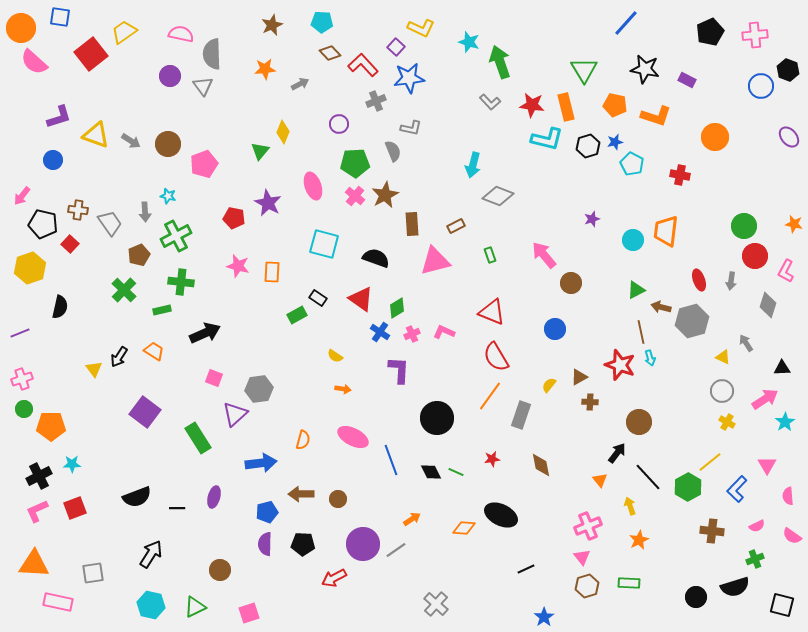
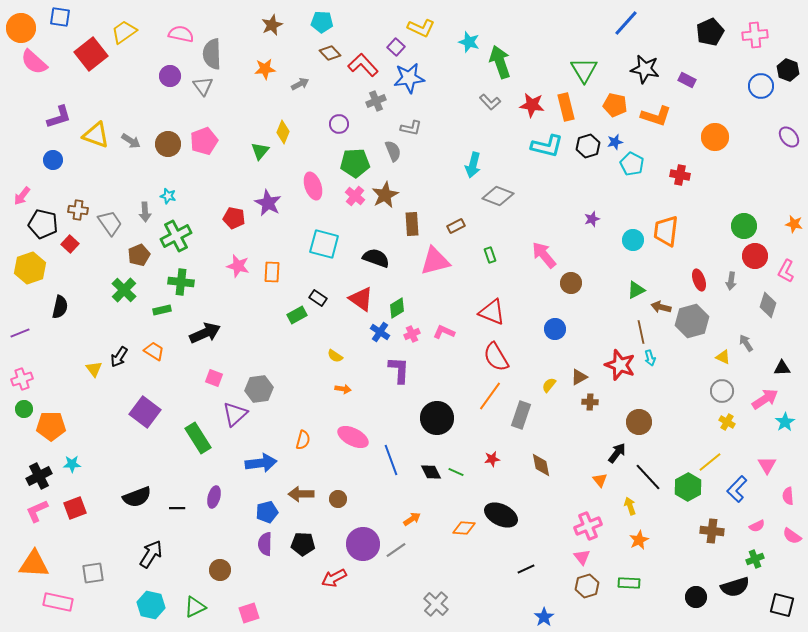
cyan L-shape at (547, 139): moved 7 px down
pink pentagon at (204, 164): moved 23 px up
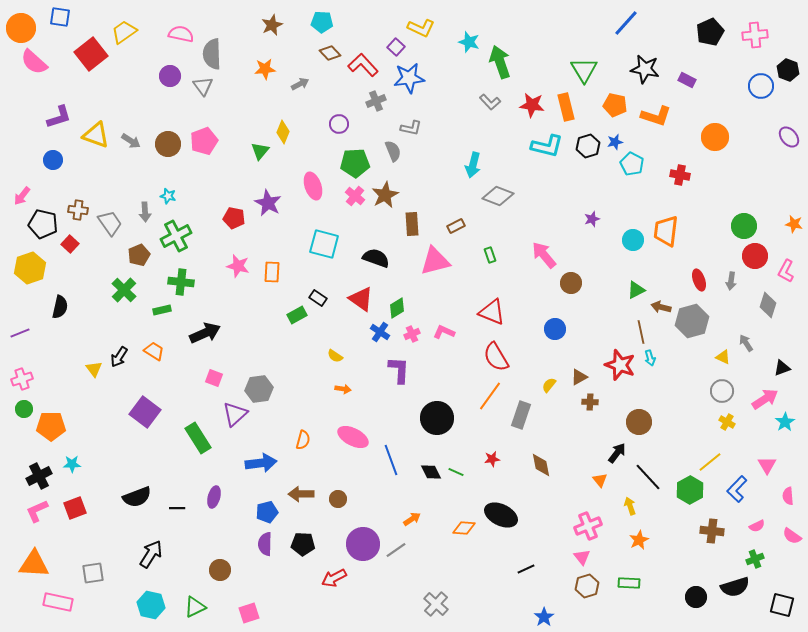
black triangle at (782, 368): rotated 18 degrees counterclockwise
green hexagon at (688, 487): moved 2 px right, 3 px down
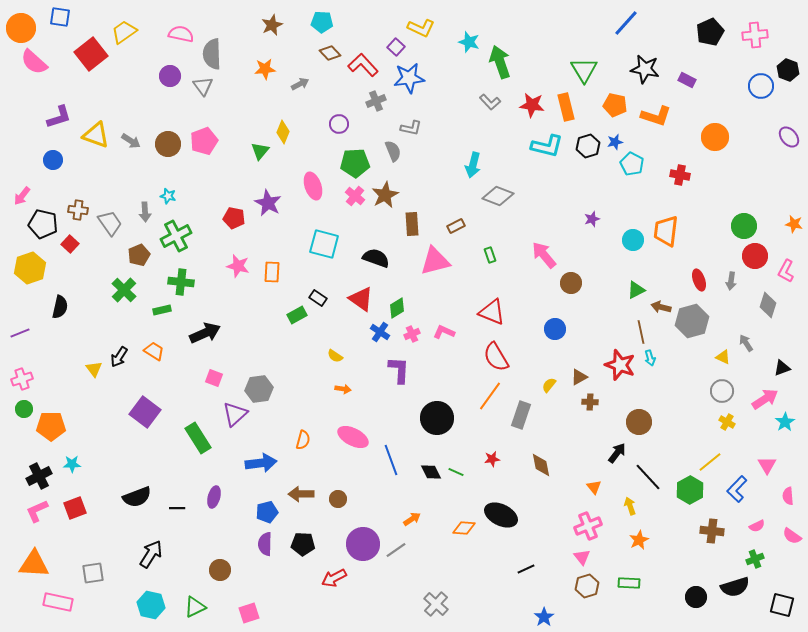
orange triangle at (600, 480): moved 6 px left, 7 px down
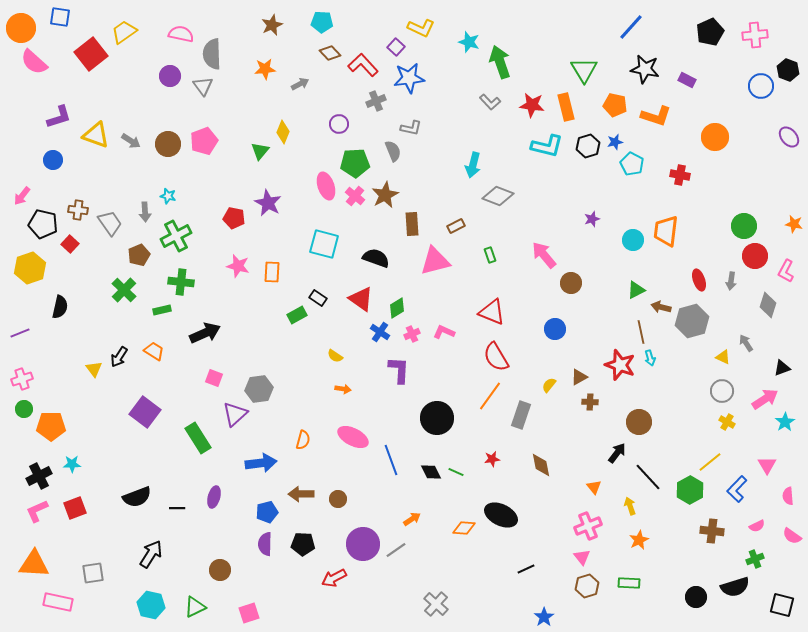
blue line at (626, 23): moved 5 px right, 4 px down
pink ellipse at (313, 186): moved 13 px right
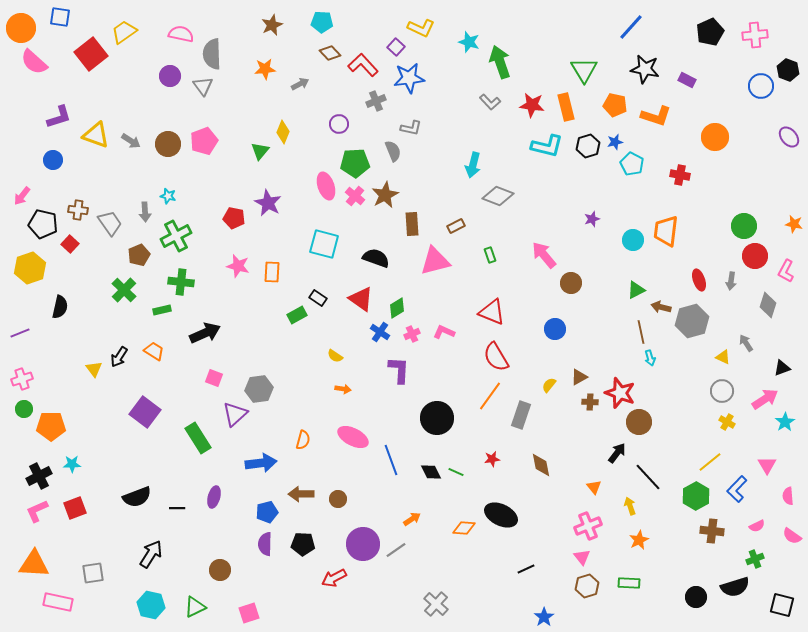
red star at (620, 365): moved 28 px down
green hexagon at (690, 490): moved 6 px right, 6 px down
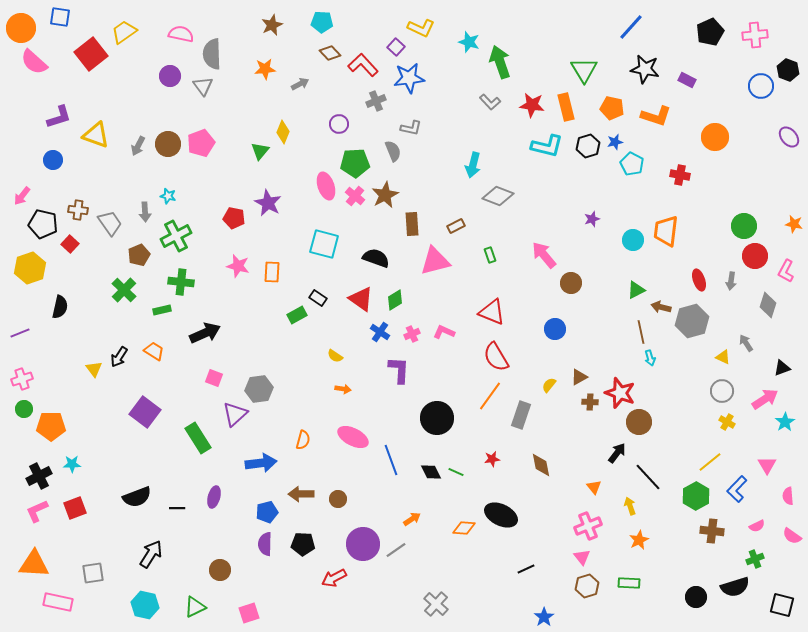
orange pentagon at (615, 105): moved 3 px left, 3 px down
gray arrow at (131, 141): moved 7 px right, 5 px down; rotated 84 degrees clockwise
pink pentagon at (204, 141): moved 3 px left, 2 px down
green diamond at (397, 308): moved 2 px left, 8 px up
cyan hexagon at (151, 605): moved 6 px left
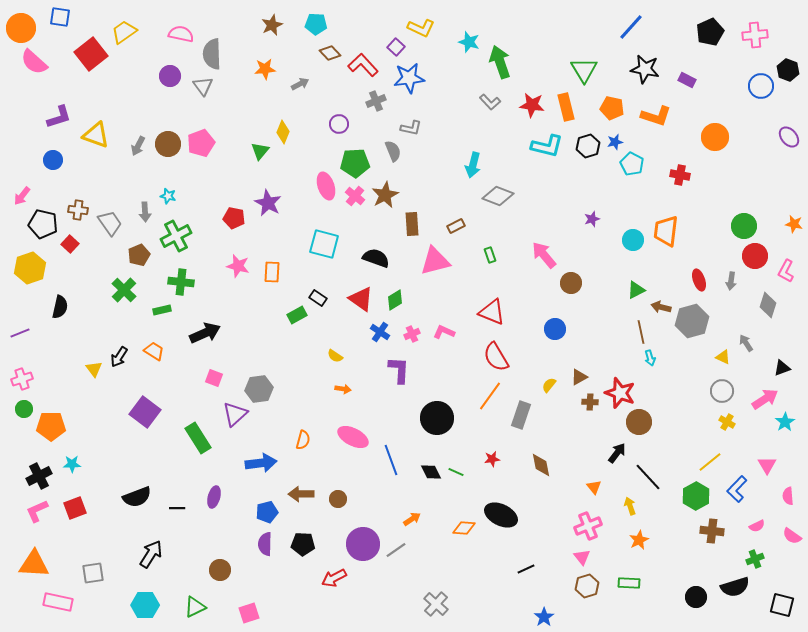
cyan pentagon at (322, 22): moved 6 px left, 2 px down
cyan hexagon at (145, 605): rotated 12 degrees counterclockwise
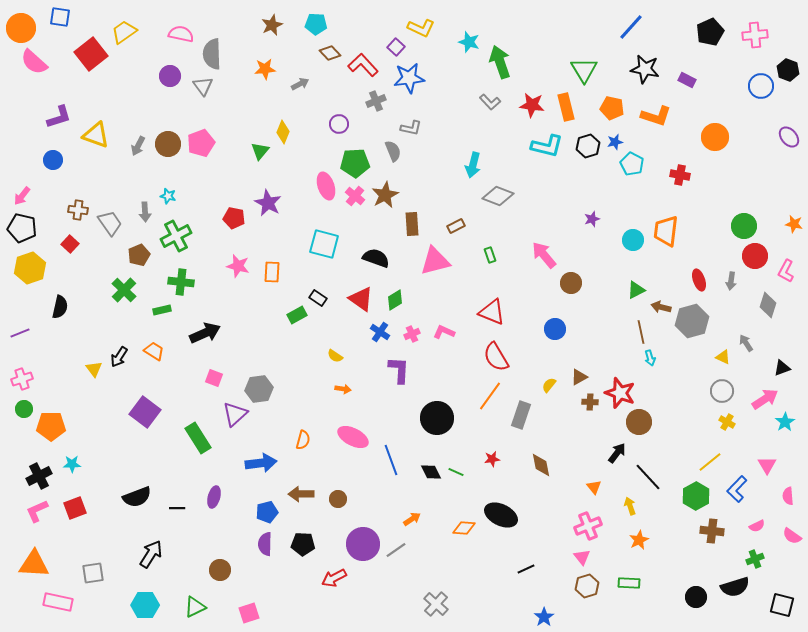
black pentagon at (43, 224): moved 21 px left, 4 px down
